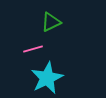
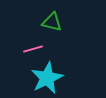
green triangle: moved 1 px right; rotated 40 degrees clockwise
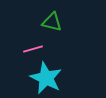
cyan star: moved 1 px left; rotated 20 degrees counterclockwise
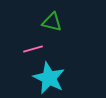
cyan star: moved 3 px right
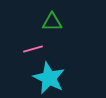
green triangle: rotated 15 degrees counterclockwise
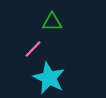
pink line: rotated 30 degrees counterclockwise
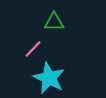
green triangle: moved 2 px right
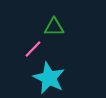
green triangle: moved 5 px down
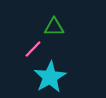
cyan star: moved 1 px right, 1 px up; rotated 16 degrees clockwise
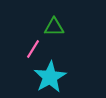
pink line: rotated 12 degrees counterclockwise
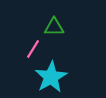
cyan star: moved 1 px right
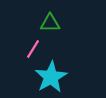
green triangle: moved 4 px left, 4 px up
